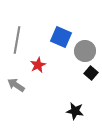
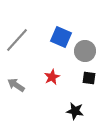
gray line: rotated 32 degrees clockwise
red star: moved 14 px right, 12 px down
black square: moved 2 px left, 5 px down; rotated 32 degrees counterclockwise
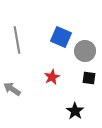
gray line: rotated 52 degrees counterclockwise
gray arrow: moved 4 px left, 4 px down
black star: rotated 24 degrees clockwise
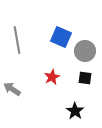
black square: moved 4 px left
